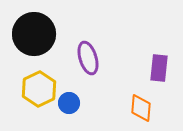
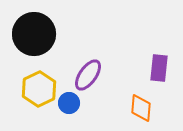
purple ellipse: moved 17 px down; rotated 52 degrees clockwise
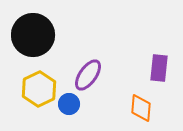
black circle: moved 1 px left, 1 px down
blue circle: moved 1 px down
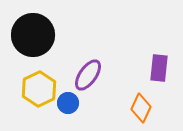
blue circle: moved 1 px left, 1 px up
orange diamond: rotated 20 degrees clockwise
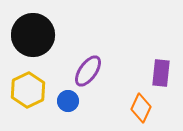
purple rectangle: moved 2 px right, 5 px down
purple ellipse: moved 4 px up
yellow hexagon: moved 11 px left, 1 px down
blue circle: moved 2 px up
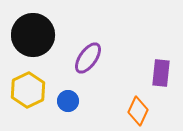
purple ellipse: moved 13 px up
orange diamond: moved 3 px left, 3 px down
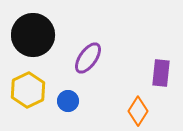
orange diamond: rotated 8 degrees clockwise
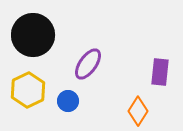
purple ellipse: moved 6 px down
purple rectangle: moved 1 px left, 1 px up
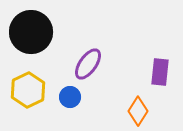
black circle: moved 2 px left, 3 px up
blue circle: moved 2 px right, 4 px up
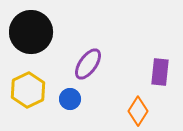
blue circle: moved 2 px down
